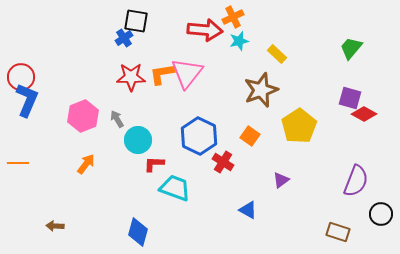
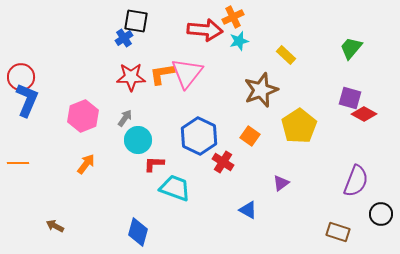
yellow rectangle: moved 9 px right, 1 px down
gray arrow: moved 8 px right, 1 px up; rotated 66 degrees clockwise
purple triangle: moved 3 px down
brown arrow: rotated 24 degrees clockwise
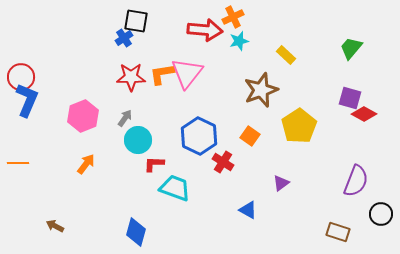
blue diamond: moved 2 px left
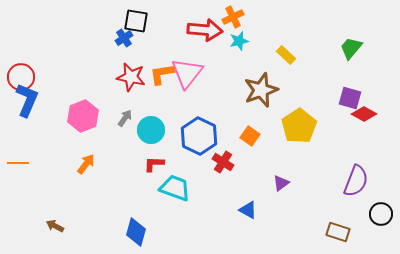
red star: rotated 12 degrees clockwise
cyan circle: moved 13 px right, 10 px up
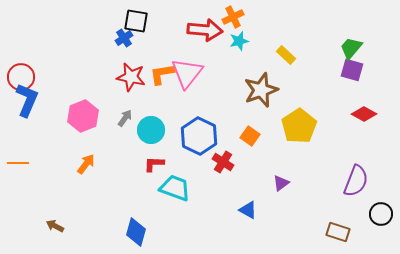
purple square: moved 2 px right, 28 px up
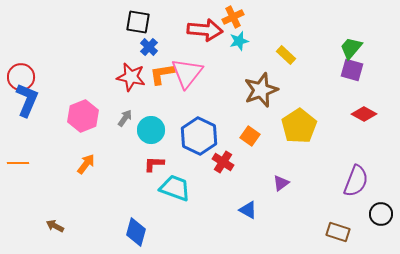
black square: moved 2 px right, 1 px down
blue cross: moved 25 px right, 9 px down; rotated 12 degrees counterclockwise
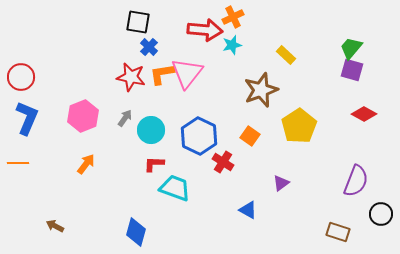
cyan star: moved 7 px left, 4 px down
blue L-shape: moved 18 px down
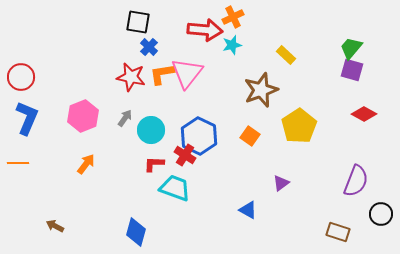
red cross: moved 38 px left, 7 px up
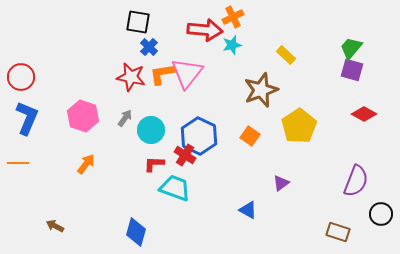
pink hexagon: rotated 20 degrees counterclockwise
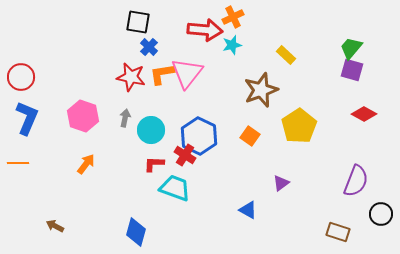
gray arrow: rotated 24 degrees counterclockwise
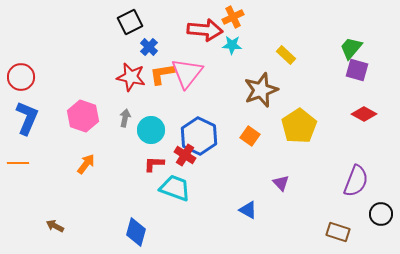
black square: moved 8 px left; rotated 35 degrees counterclockwise
cyan star: rotated 18 degrees clockwise
purple square: moved 5 px right
purple triangle: rotated 36 degrees counterclockwise
